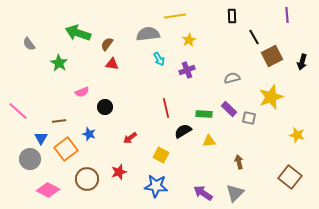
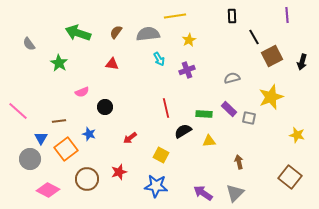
brown semicircle at (107, 44): moved 9 px right, 12 px up
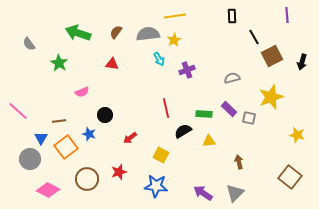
yellow star at (189, 40): moved 15 px left
black circle at (105, 107): moved 8 px down
orange square at (66, 149): moved 2 px up
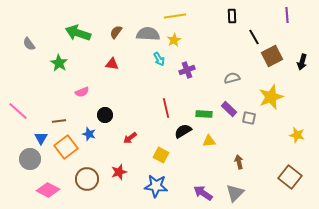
gray semicircle at (148, 34): rotated 10 degrees clockwise
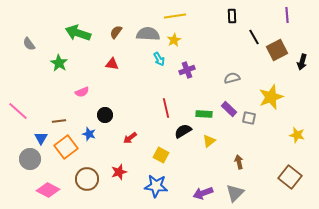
brown square at (272, 56): moved 5 px right, 6 px up
yellow triangle at (209, 141): rotated 32 degrees counterclockwise
purple arrow at (203, 193): rotated 54 degrees counterclockwise
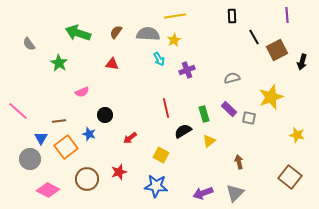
green rectangle at (204, 114): rotated 70 degrees clockwise
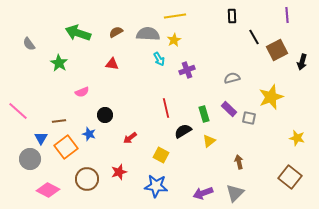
brown semicircle at (116, 32): rotated 24 degrees clockwise
yellow star at (297, 135): moved 3 px down
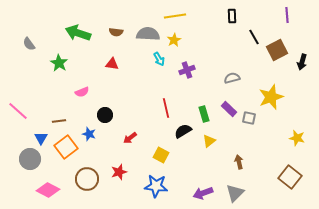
brown semicircle at (116, 32): rotated 144 degrees counterclockwise
